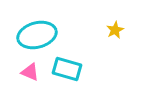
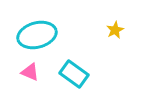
cyan rectangle: moved 7 px right, 5 px down; rotated 20 degrees clockwise
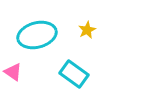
yellow star: moved 28 px left
pink triangle: moved 17 px left; rotated 12 degrees clockwise
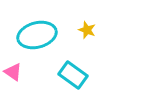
yellow star: rotated 24 degrees counterclockwise
cyan rectangle: moved 1 px left, 1 px down
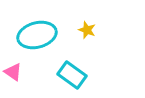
cyan rectangle: moved 1 px left
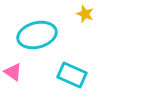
yellow star: moved 2 px left, 16 px up
cyan rectangle: rotated 12 degrees counterclockwise
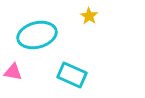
yellow star: moved 4 px right, 2 px down; rotated 12 degrees clockwise
pink triangle: rotated 24 degrees counterclockwise
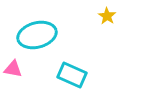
yellow star: moved 18 px right
pink triangle: moved 3 px up
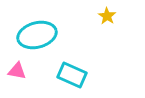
pink triangle: moved 4 px right, 2 px down
